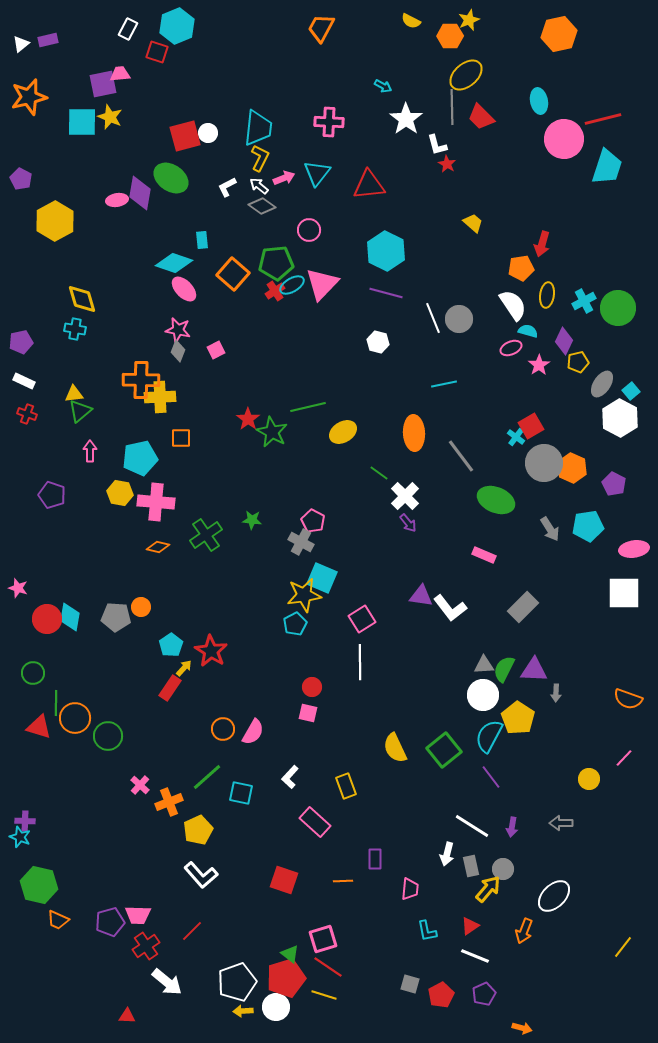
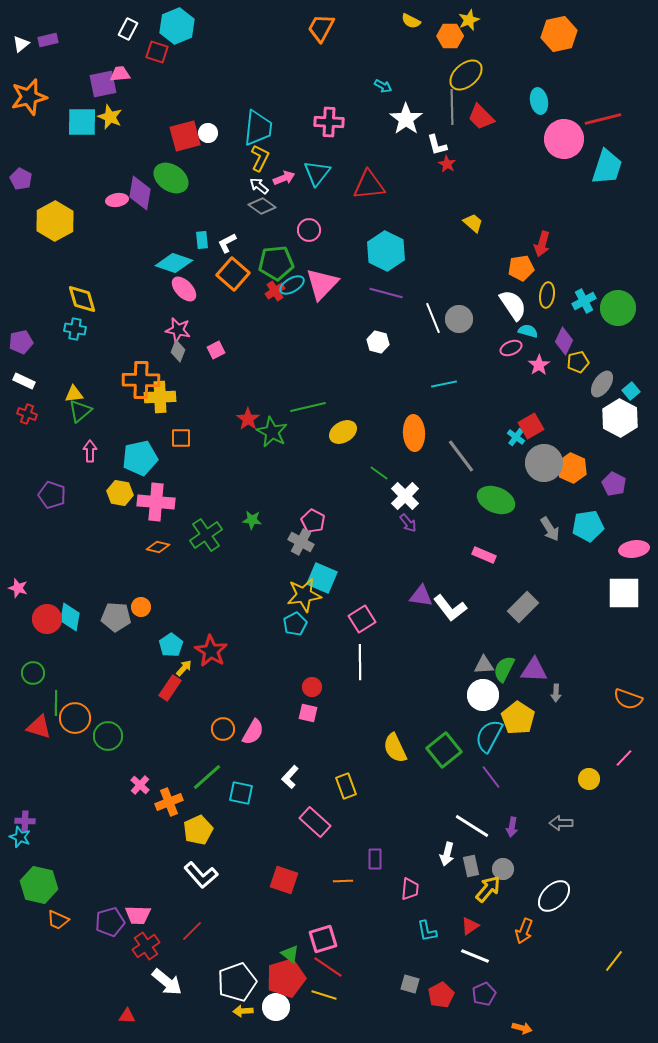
white L-shape at (227, 187): moved 56 px down
yellow line at (623, 947): moved 9 px left, 14 px down
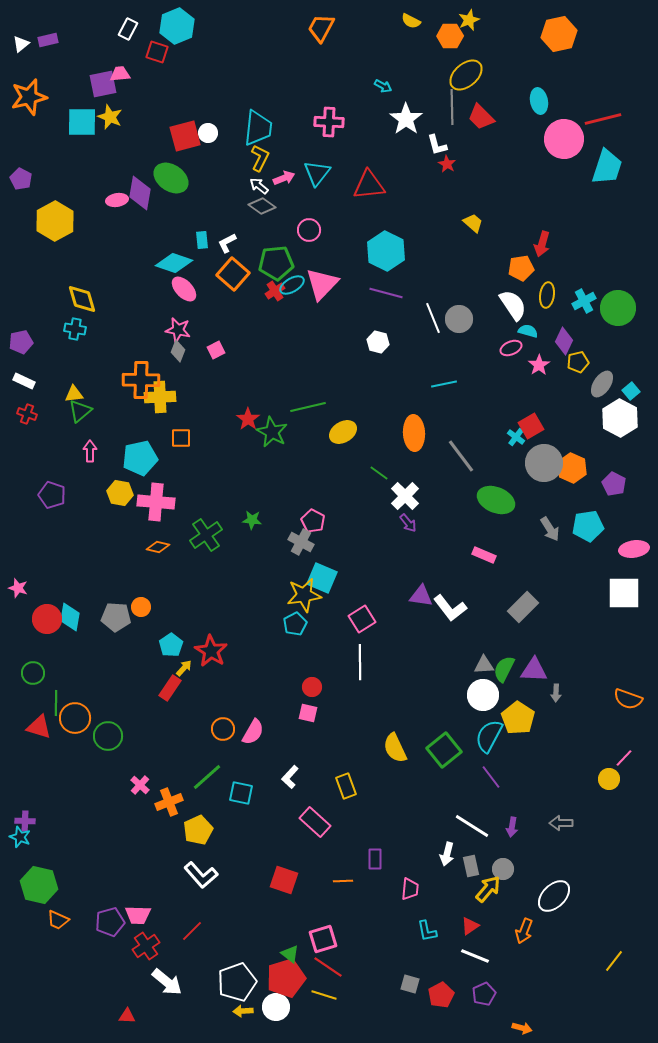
yellow circle at (589, 779): moved 20 px right
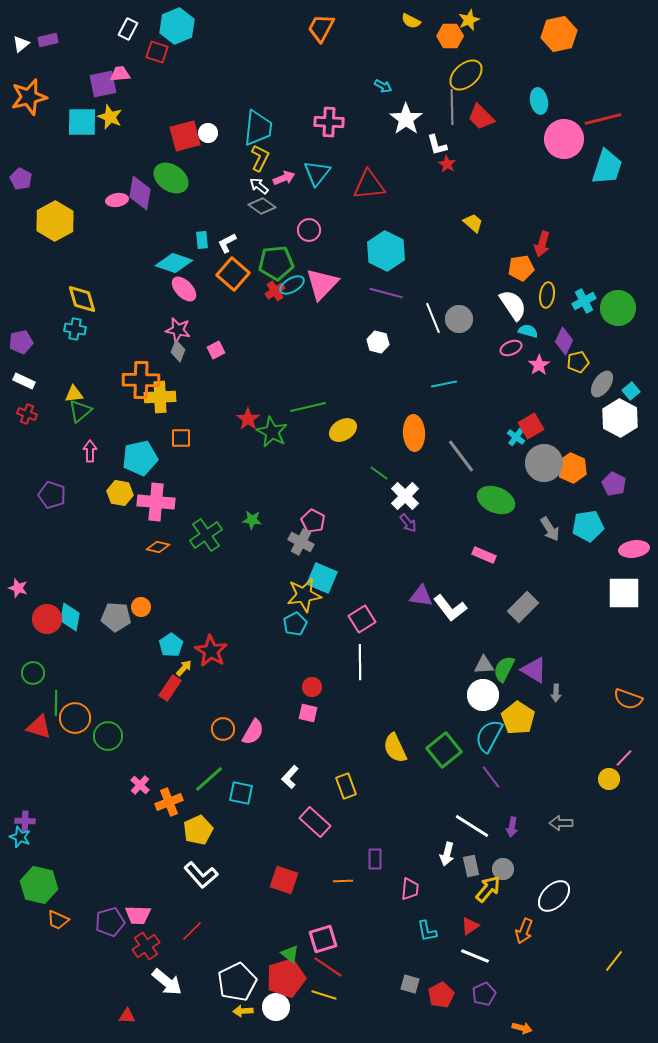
yellow ellipse at (343, 432): moved 2 px up
purple triangle at (534, 670): rotated 28 degrees clockwise
green line at (207, 777): moved 2 px right, 2 px down
white pentagon at (237, 982): rotated 6 degrees counterclockwise
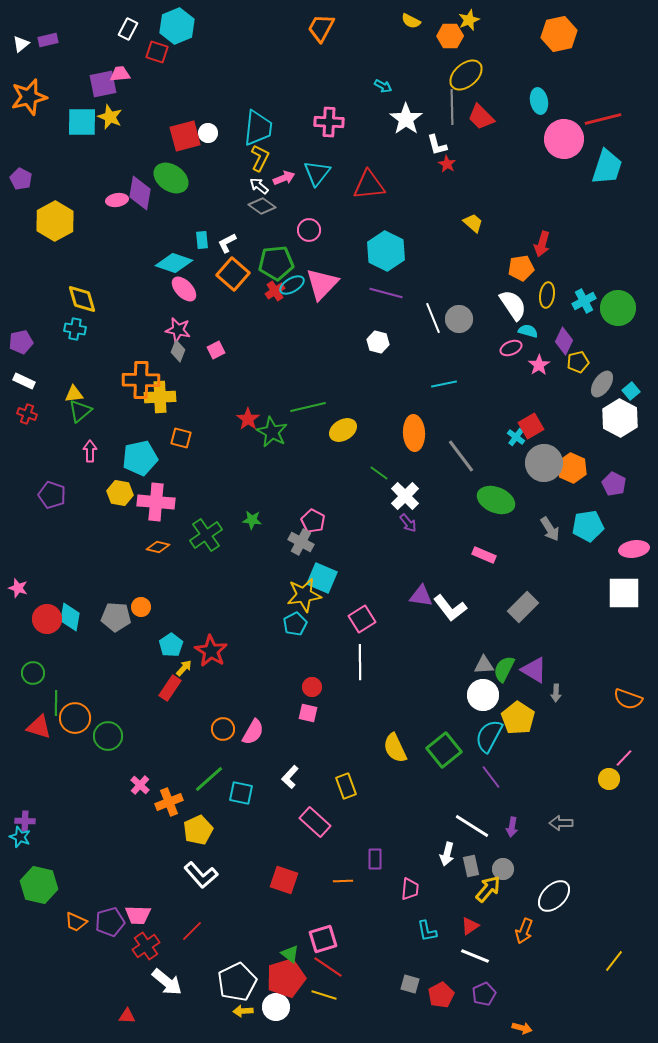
orange square at (181, 438): rotated 15 degrees clockwise
orange trapezoid at (58, 920): moved 18 px right, 2 px down
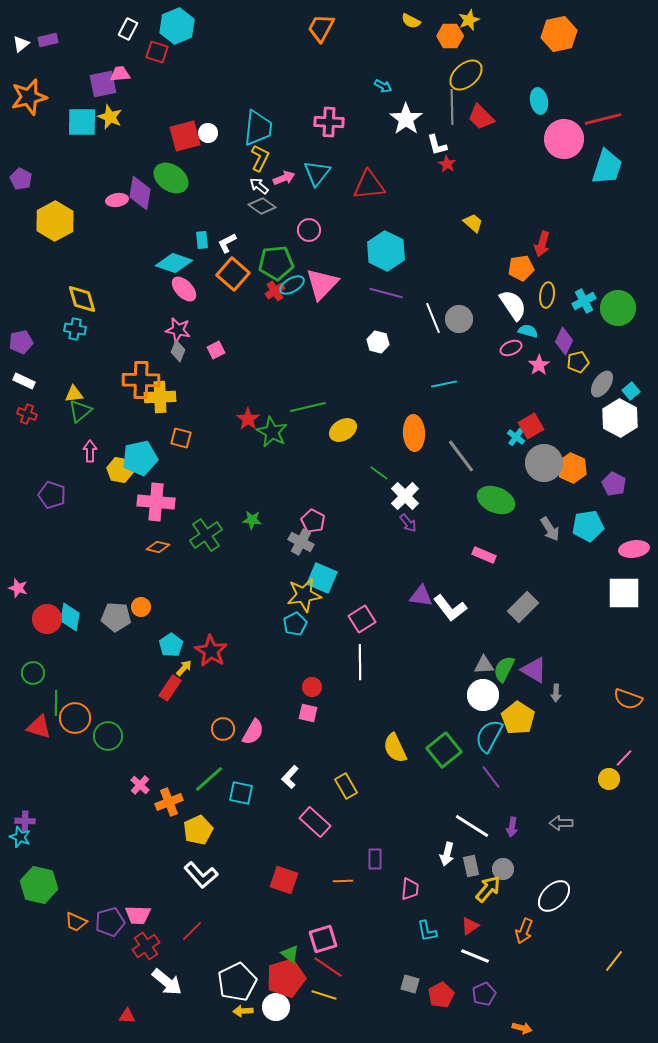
yellow hexagon at (120, 493): moved 23 px up
yellow rectangle at (346, 786): rotated 10 degrees counterclockwise
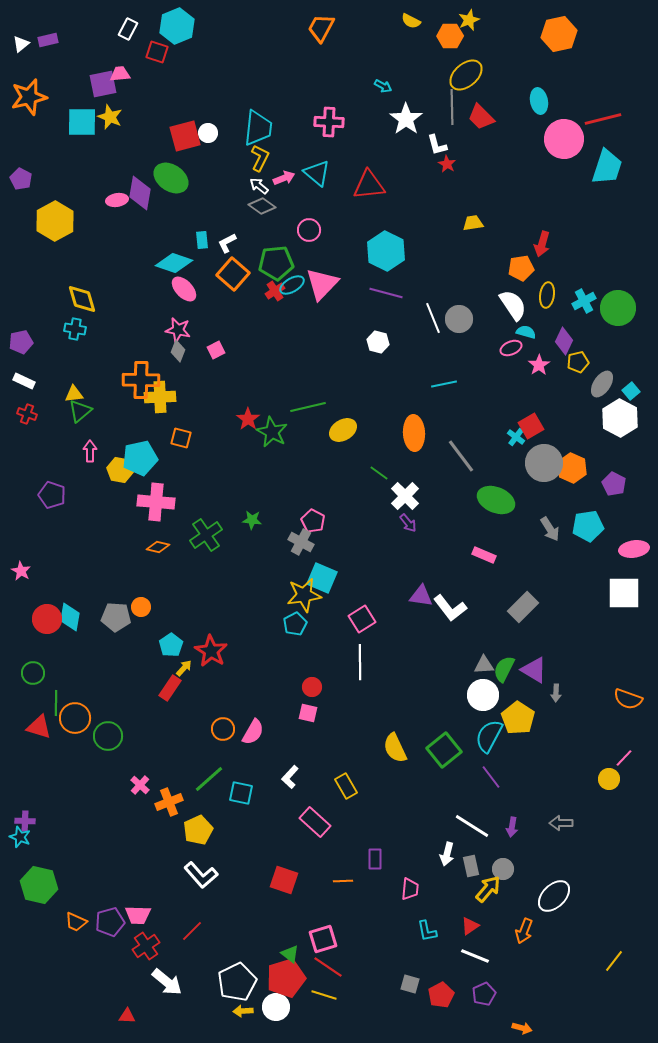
cyan triangle at (317, 173): rotated 28 degrees counterclockwise
yellow trapezoid at (473, 223): rotated 50 degrees counterclockwise
cyan semicircle at (528, 331): moved 2 px left, 1 px down
pink star at (18, 588): moved 3 px right, 17 px up; rotated 12 degrees clockwise
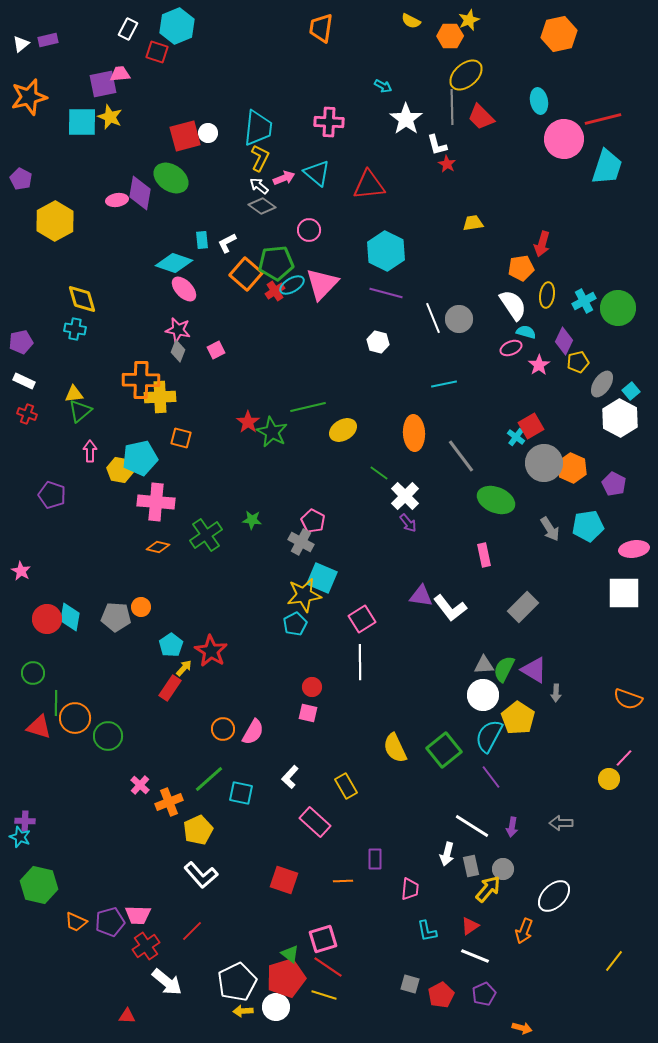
orange trapezoid at (321, 28): rotated 20 degrees counterclockwise
orange square at (233, 274): moved 13 px right
red star at (248, 419): moved 3 px down
pink rectangle at (484, 555): rotated 55 degrees clockwise
